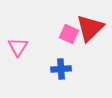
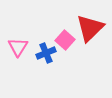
pink square: moved 4 px left, 6 px down; rotated 18 degrees clockwise
blue cross: moved 15 px left, 16 px up; rotated 18 degrees counterclockwise
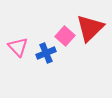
pink square: moved 4 px up
pink triangle: rotated 15 degrees counterclockwise
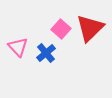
pink square: moved 4 px left, 7 px up
blue cross: rotated 18 degrees counterclockwise
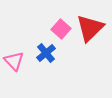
pink triangle: moved 4 px left, 14 px down
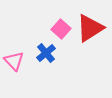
red triangle: rotated 12 degrees clockwise
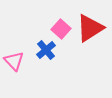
blue cross: moved 3 px up
